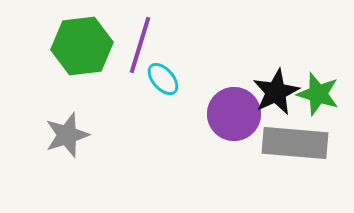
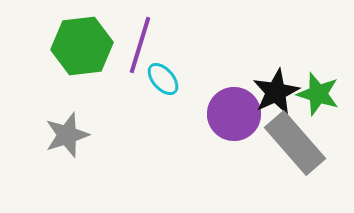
gray rectangle: rotated 44 degrees clockwise
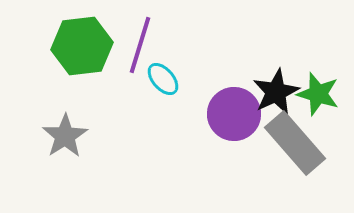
gray star: moved 2 px left, 1 px down; rotated 15 degrees counterclockwise
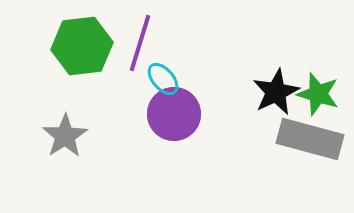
purple line: moved 2 px up
purple circle: moved 60 px left
gray rectangle: moved 15 px right, 4 px up; rotated 34 degrees counterclockwise
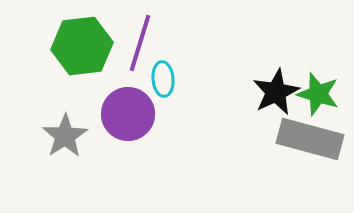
cyan ellipse: rotated 36 degrees clockwise
purple circle: moved 46 px left
